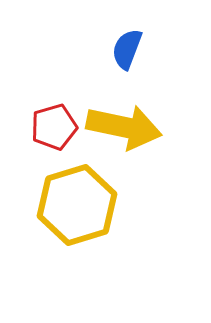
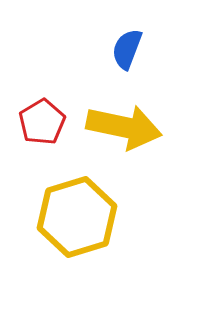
red pentagon: moved 12 px left, 5 px up; rotated 15 degrees counterclockwise
yellow hexagon: moved 12 px down
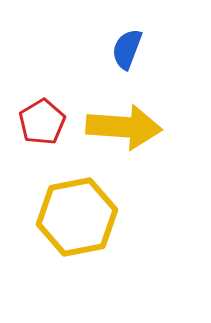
yellow arrow: rotated 8 degrees counterclockwise
yellow hexagon: rotated 6 degrees clockwise
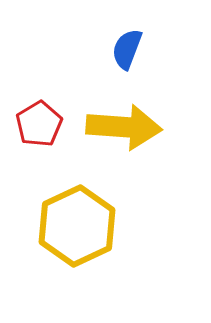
red pentagon: moved 3 px left, 2 px down
yellow hexagon: moved 9 px down; rotated 14 degrees counterclockwise
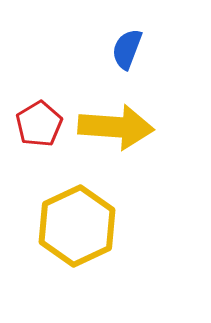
yellow arrow: moved 8 px left
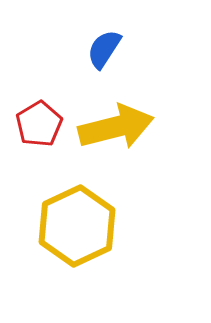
blue semicircle: moved 23 px left; rotated 12 degrees clockwise
yellow arrow: rotated 18 degrees counterclockwise
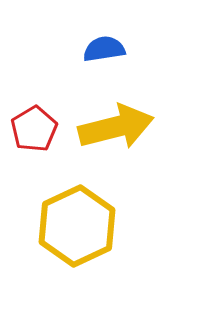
blue semicircle: rotated 48 degrees clockwise
red pentagon: moved 5 px left, 5 px down
